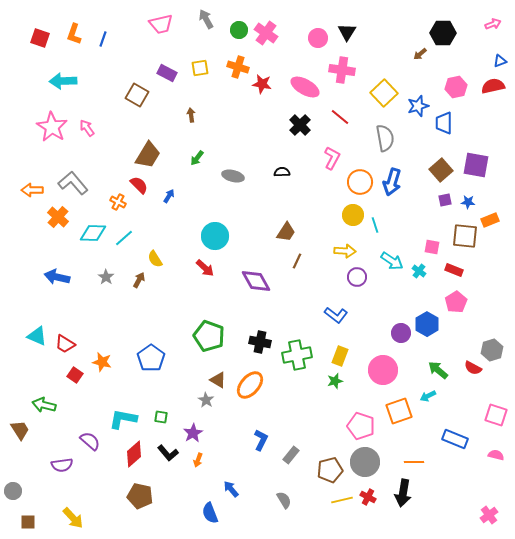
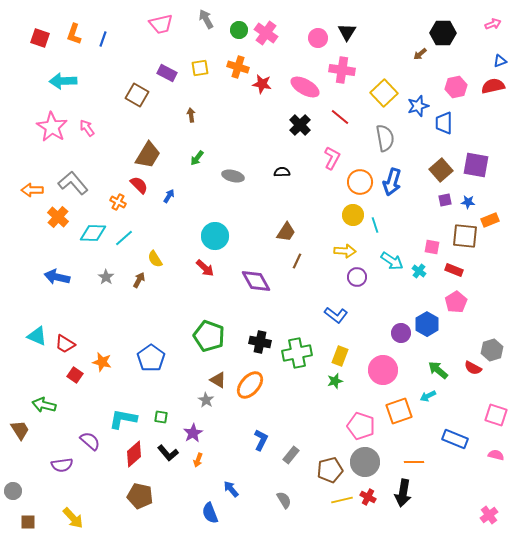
green cross at (297, 355): moved 2 px up
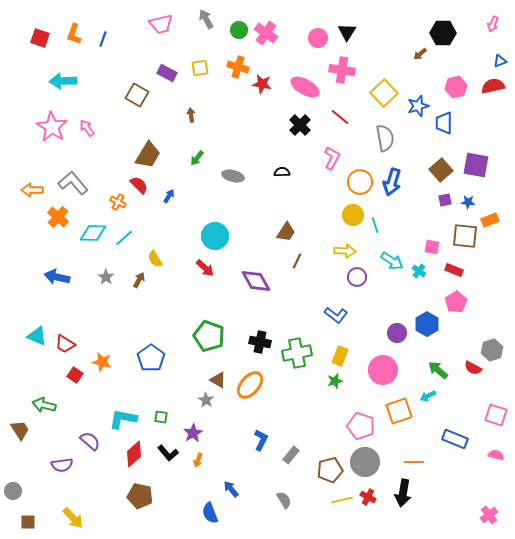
pink arrow at (493, 24): rotated 133 degrees clockwise
purple circle at (401, 333): moved 4 px left
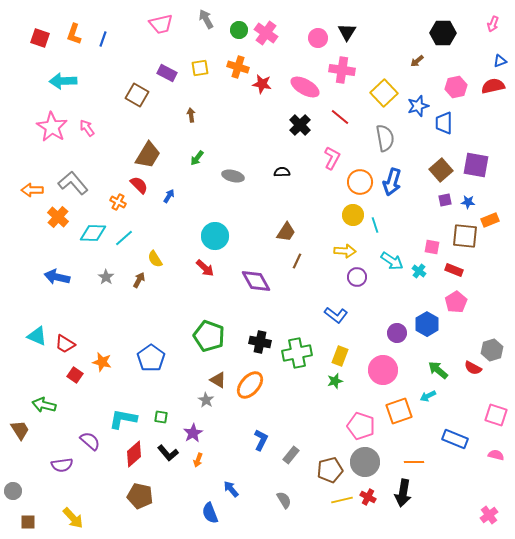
brown arrow at (420, 54): moved 3 px left, 7 px down
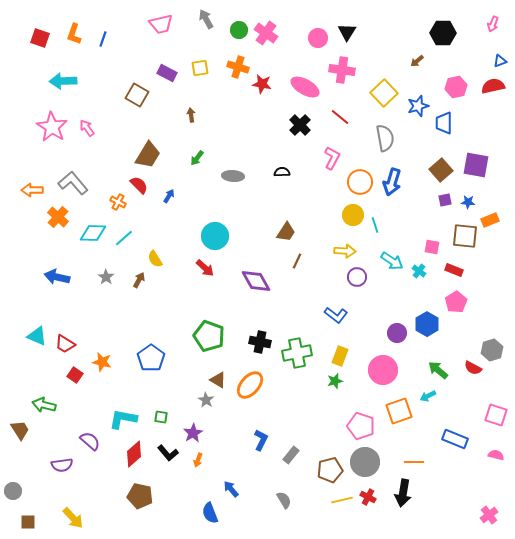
gray ellipse at (233, 176): rotated 10 degrees counterclockwise
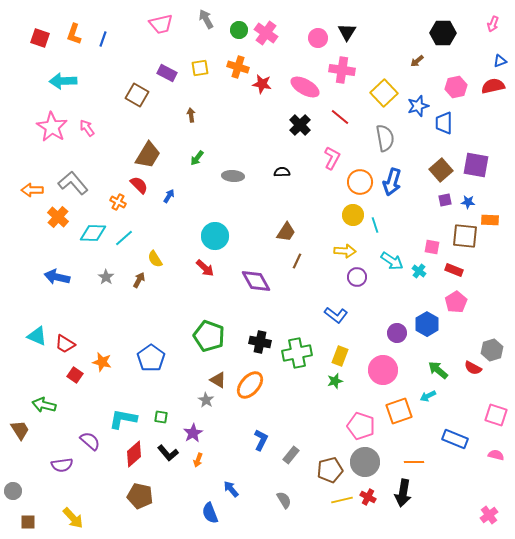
orange rectangle at (490, 220): rotated 24 degrees clockwise
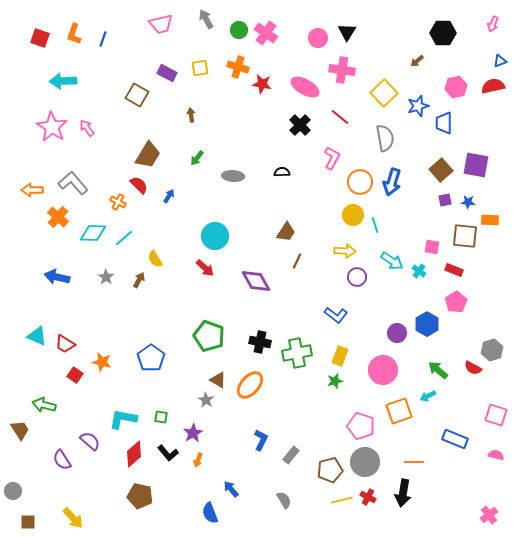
purple semicircle at (62, 465): moved 5 px up; rotated 65 degrees clockwise
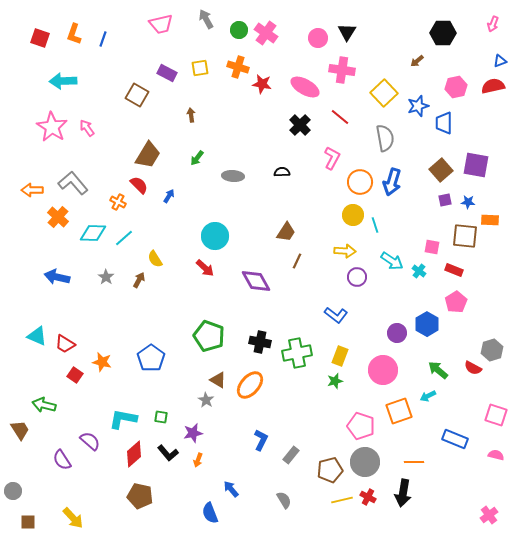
purple star at (193, 433): rotated 18 degrees clockwise
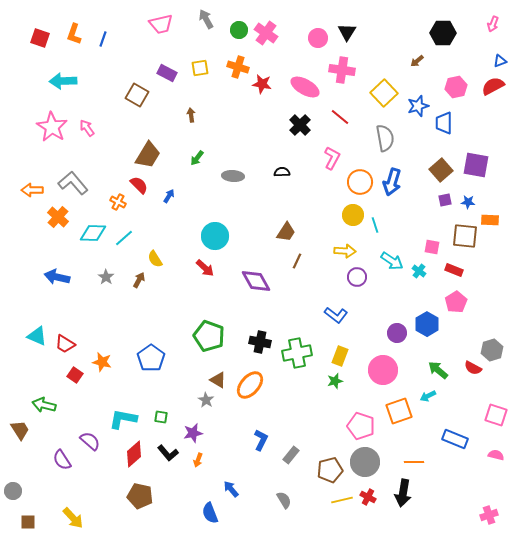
red semicircle at (493, 86): rotated 15 degrees counterclockwise
pink cross at (489, 515): rotated 18 degrees clockwise
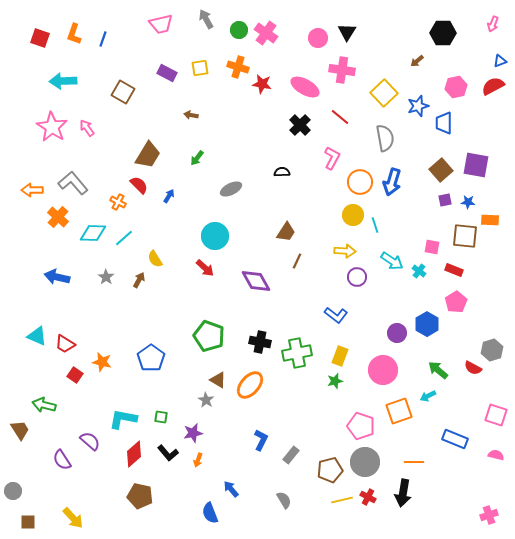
brown square at (137, 95): moved 14 px left, 3 px up
brown arrow at (191, 115): rotated 72 degrees counterclockwise
gray ellipse at (233, 176): moved 2 px left, 13 px down; rotated 30 degrees counterclockwise
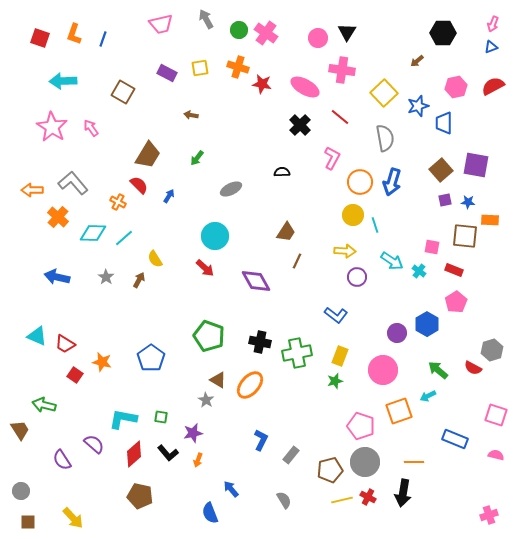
blue triangle at (500, 61): moved 9 px left, 14 px up
pink arrow at (87, 128): moved 4 px right
purple semicircle at (90, 441): moved 4 px right, 3 px down
gray circle at (13, 491): moved 8 px right
